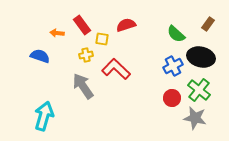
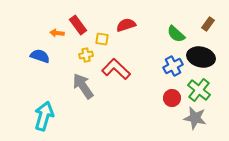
red rectangle: moved 4 px left
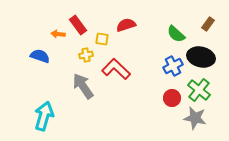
orange arrow: moved 1 px right, 1 px down
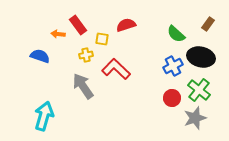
gray star: rotated 30 degrees counterclockwise
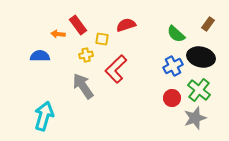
blue semicircle: rotated 18 degrees counterclockwise
red L-shape: rotated 88 degrees counterclockwise
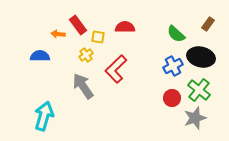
red semicircle: moved 1 px left, 2 px down; rotated 18 degrees clockwise
yellow square: moved 4 px left, 2 px up
yellow cross: rotated 24 degrees counterclockwise
